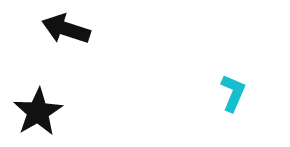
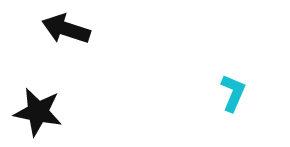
black star: rotated 30 degrees counterclockwise
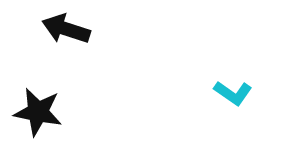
cyan L-shape: rotated 102 degrees clockwise
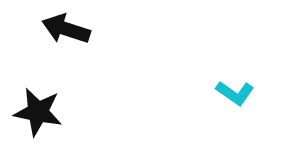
cyan L-shape: moved 2 px right
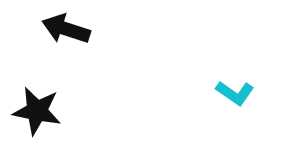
black star: moved 1 px left, 1 px up
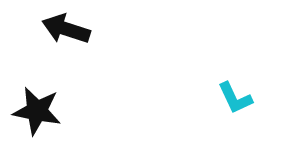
cyan L-shape: moved 5 px down; rotated 30 degrees clockwise
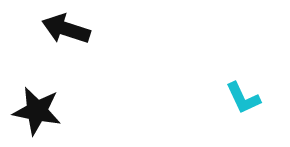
cyan L-shape: moved 8 px right
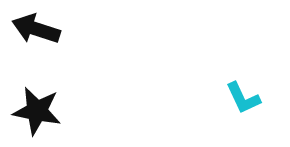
black arrow: moved 30 px left
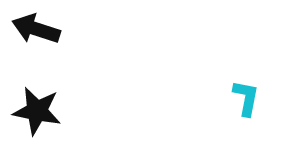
cyan L-shape: moved 3 px right; rotated 144 degrees counterclockwise
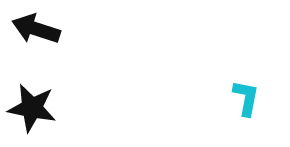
black star: moved 5 px left, 3 px up
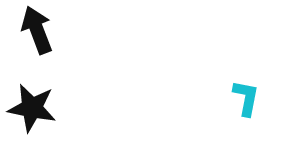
black arrow: moved 1 px right, 1 px down; rotated 51 degrees clockwise
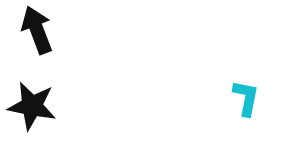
black star: moved 2 px up
